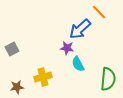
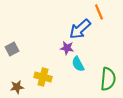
orange line: rotated 21 degrees clockwise
yellow cross: rotated 30 degrees clockwise
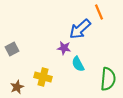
purple star: moved 3 px left
brown star: rotated 16 degrees counterclockwise
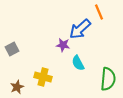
purple star: moved 1 px left, 3 px up
cyan semicircle: moved 1 px up
